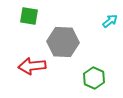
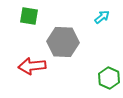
cyan arrow: moved 8 px left, 4 px up
green hexagon: moved 15 px right
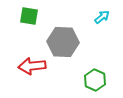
green hexagon: moved 14 px left, 2 px down
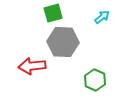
green square: moved 24 px right, 3 px up; rotated 24 degrees counterclockwise
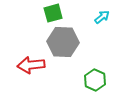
red arrow: moved 1 px left, 1 px up
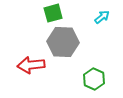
green hexagon: moved 1 px left, 1 px up
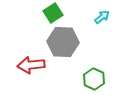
green square: rotated 18 degrees counterclockwise
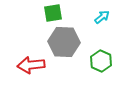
green square: rotated 24 degrees clockwise
gray hexagon: moved 1 px right
green hexagon: moved 7 px right, 18 px up
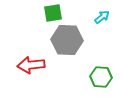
gray hexagon: moved 3 px right, 2 px up
green hexagon: moved 16 px down; rotated 20 degrees counterclockwise
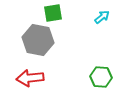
gray hexagon: moved 29 px left; rotated 8 degrees clockwise
red arrow: moved 1 px left, 13 px down
